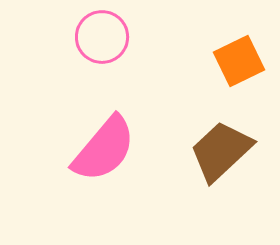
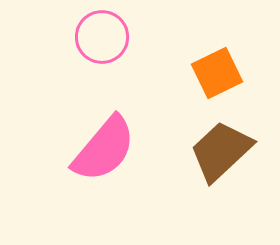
orange square: moved 22 px left, 12 px down
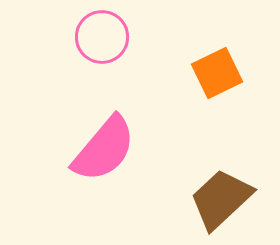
brown trapezoid: moved 48 px down
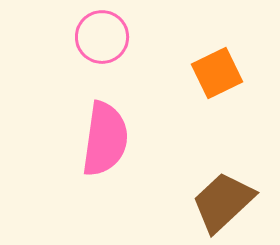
pink semicircle: moved 1 px right, 10 px up; rotated 32 degrees counterclockwise
brown trapezoid: moved 2 px right, 3 px down
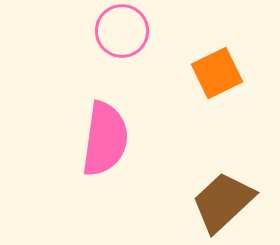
pink circle: moved 20 px right, 6 px up
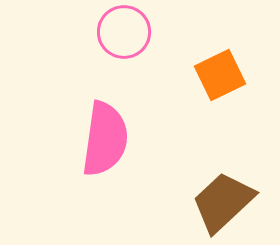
pink circle: moved 2 px right, 1 px down
orange square: moved 3 px right, 2 px down
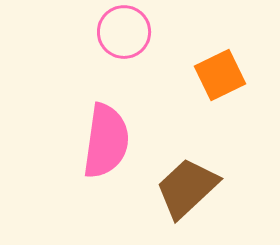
pink semicircle: moved 1 px right, 2 px down
brown trapezoid: moved 36 px left, 14 px up
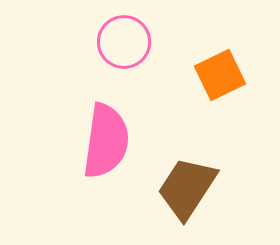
pink circle: moved 10 px down
brown trapezoid: rotated 14 degrees counterclockwise
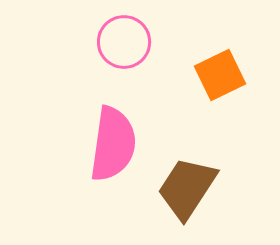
pink semicircle: moved 7 px right, 3 px down
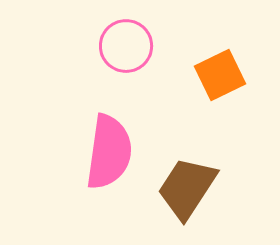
pink circle: moved 2 px right, 4 px down
pink semicircle: moved 4 px left, 8 px down
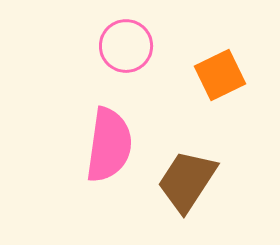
pink semicircle: moved 7 px up
brown trapezoid: moved 7 px up
